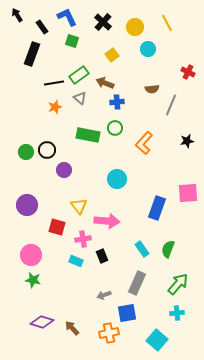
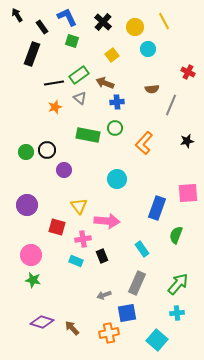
yellow line at (167, 23): moved 3 px left, 2 px up
green semicircle at (168, 249): moved 8 px right, 14 px up
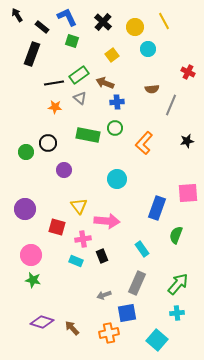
black rectangle at (42, 27): rotated 16 degrees counterclockwise
orange star at (55, 107): rotated 24 degrees clockwise
black circle at (47, 150): moved 1 px right, 7 px up
purple circle at (27, 205): moved 2 px left, 4 px down
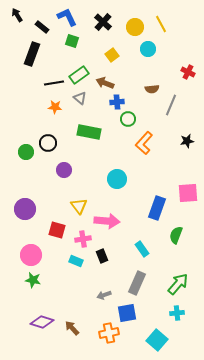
yellow line at (164, 21): moved 3 px left, 3 px down
green circle at (115, 128): moved 13 px right, 9 px up
green rectangle at (88, 135): moved 1 px right, 3 px up
red square at (57, 227): moved 3 px down
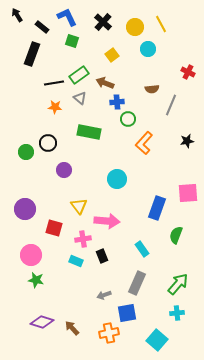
red square at (57, 230): moved 3 px left, 2 px up
green star at (33, 280): moved 3 px right
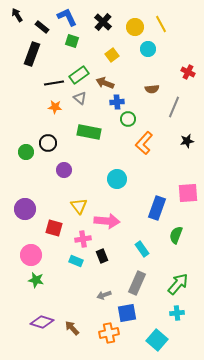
gray line at (171, 105): moved 3 px right, 2 px down
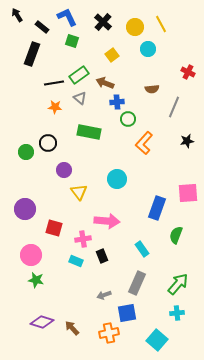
yellow triangle at (79, 206): moved 14 px up
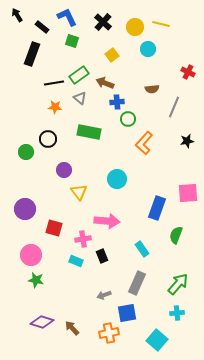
yellow line at (161, 24): rotated 48 degrees counterclockwise
black circle at (48, 143): moved 4 px up
